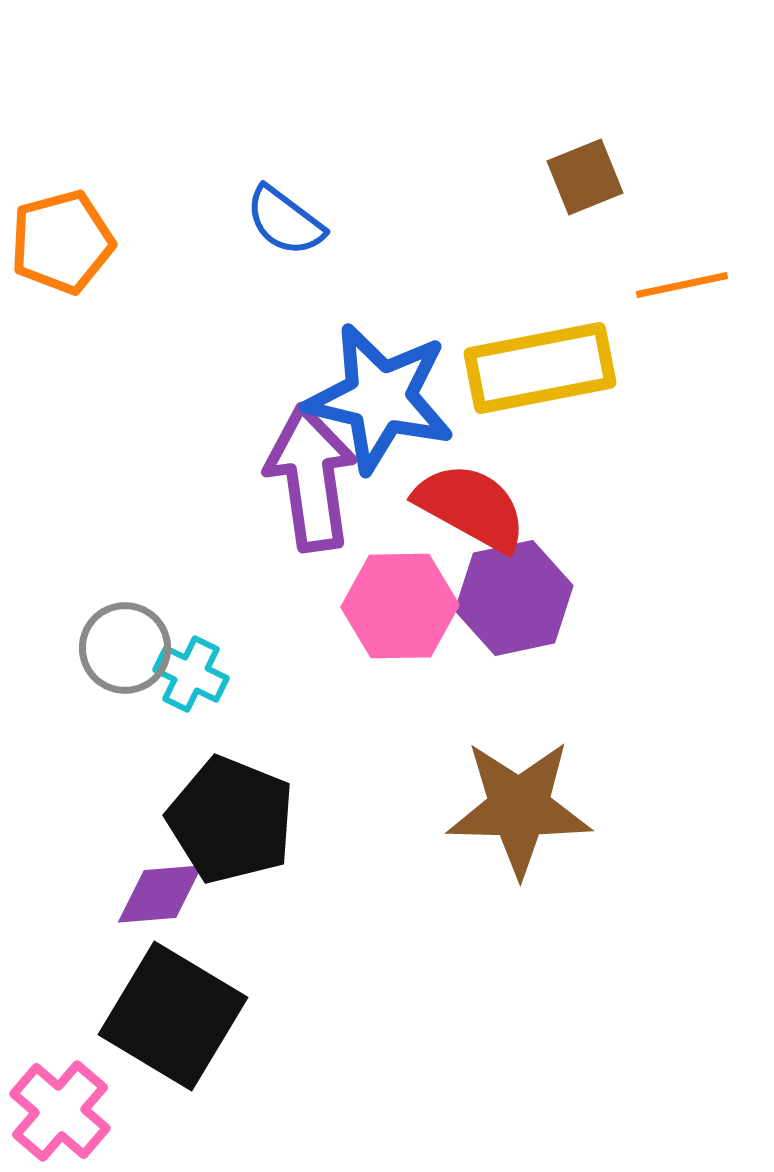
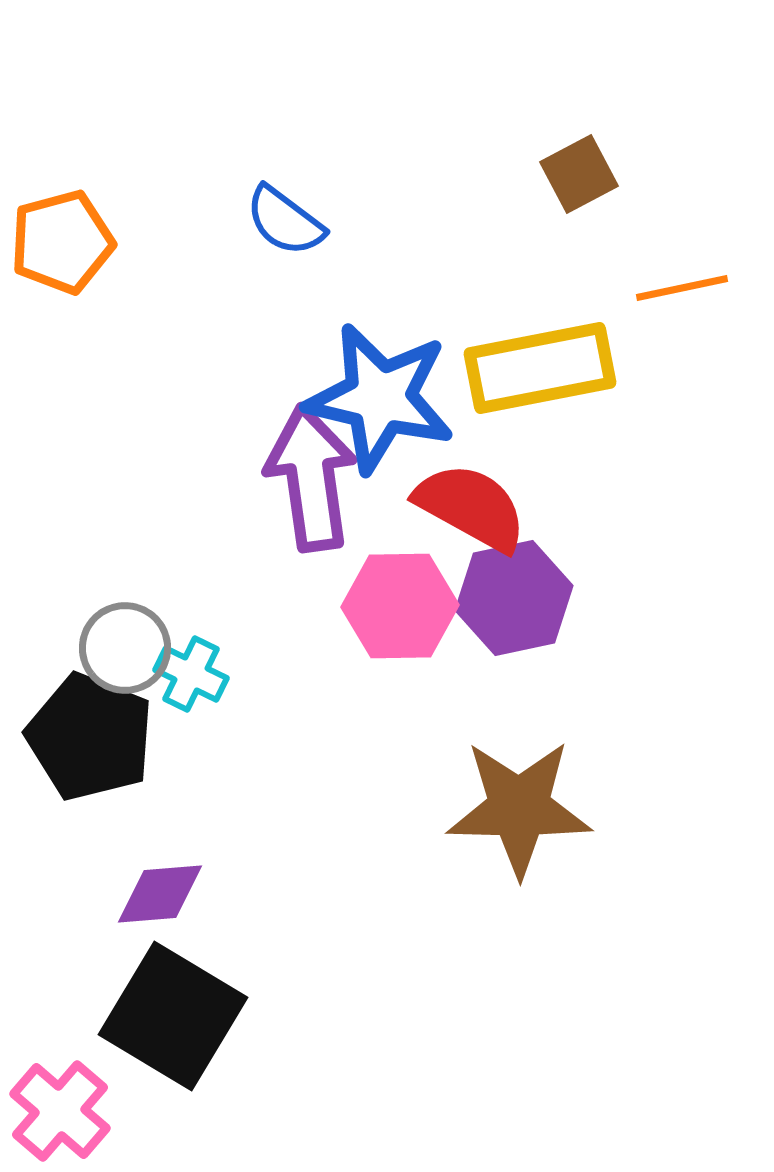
brown square: moved 6 px left, 3 px up; rotated 6 degrees counterclockwise
orange line: moved 3 px down
black pentagon: moved 141 px left, 83 px up
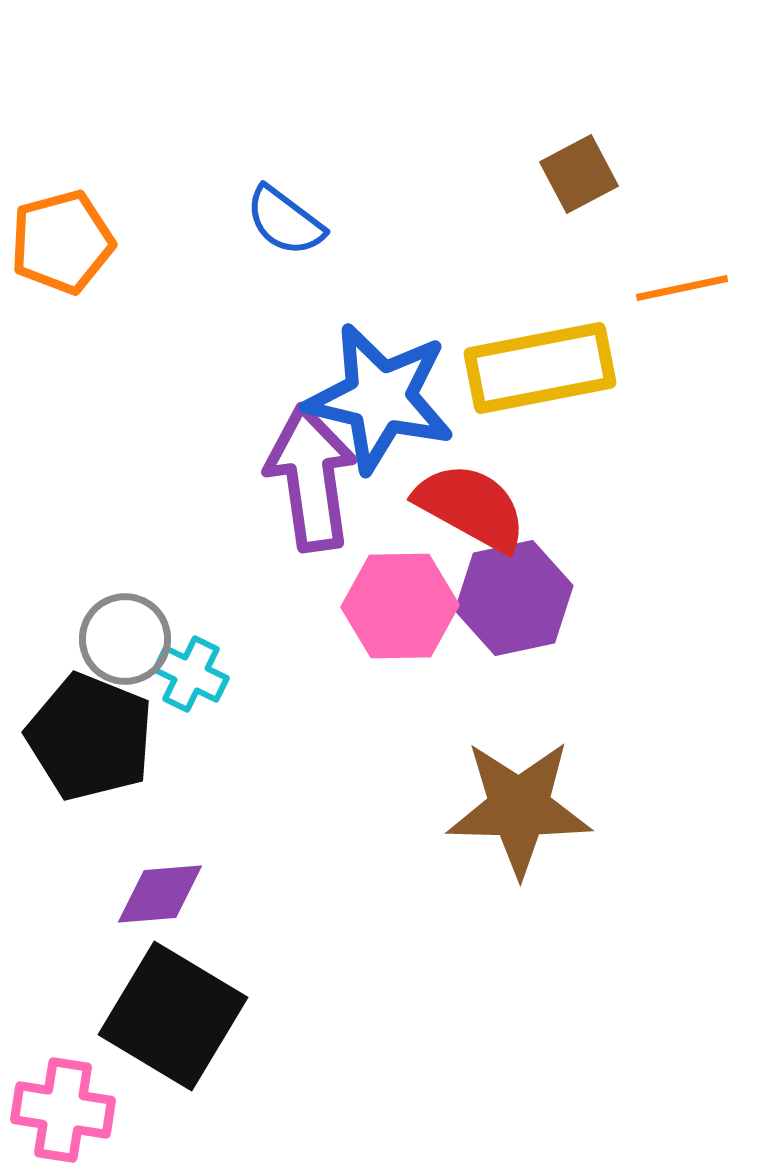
gray circle: moved 9 px up
pink cross: moved 3 px right, 1 px up; rotated 32 degrees counterclockwise
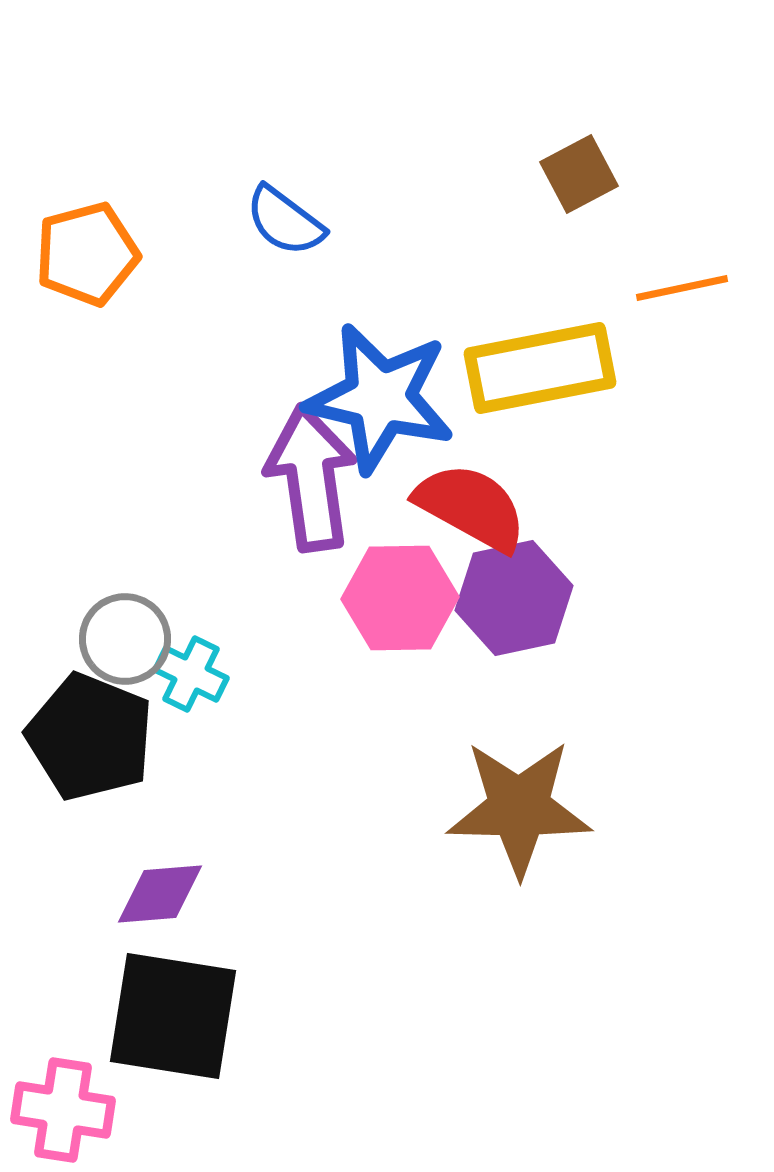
orange pentagon: moved 25 px right, 12 px down
pink hexagon: moved 8 px up
black square: rotated 22 degrees counterclockwise
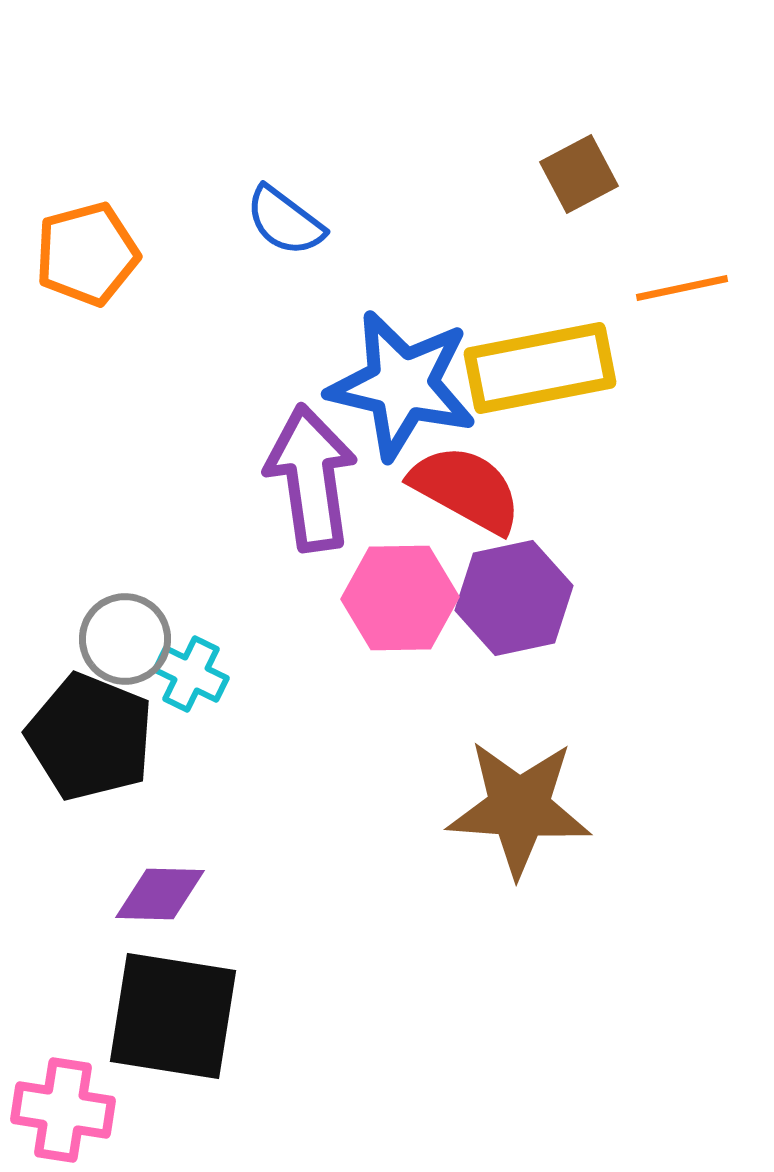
blue star: moved 22 px right, 13 px up
red semicircle: moved 5 px left, 18 px up
brown star: rotated 3 degrees clockwise
purple diamond: rotated 6 degrees clockwise
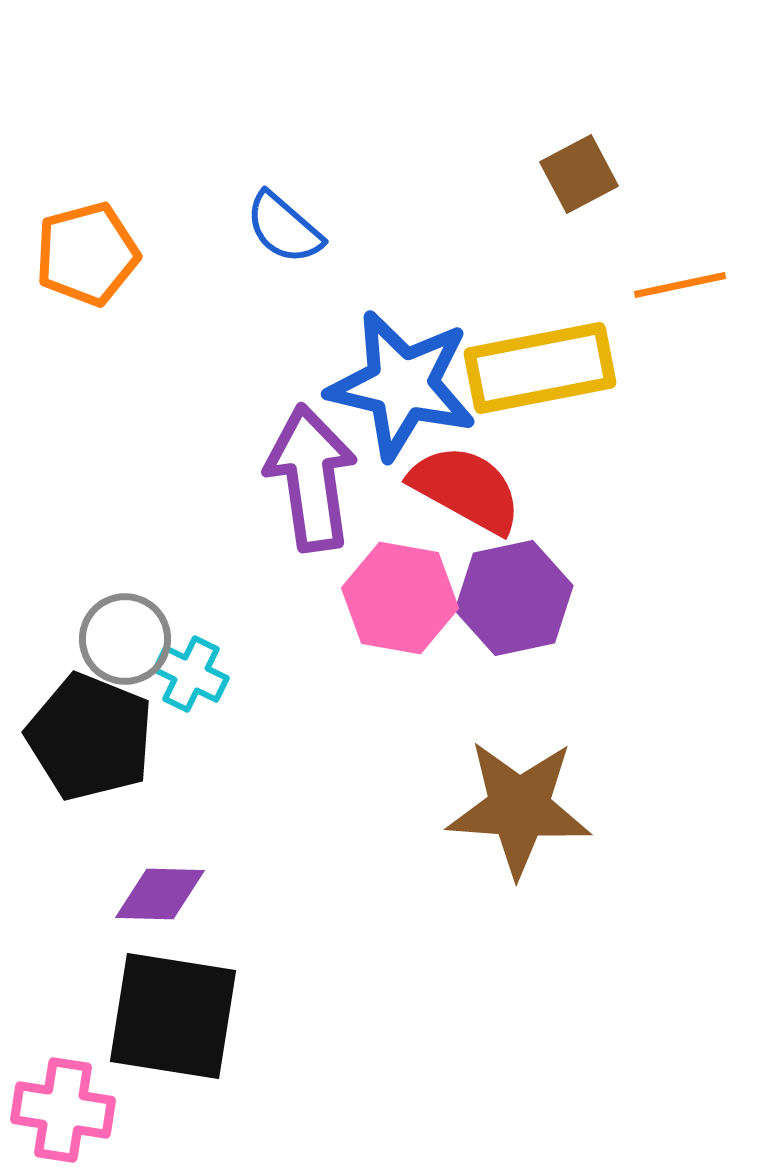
blue semicircle: moved 1 px left, 7 px down; rotated 4 degrees clockwise
orange line: moved 2 px left, 3 px up
pink hexagon: rotated 11 degrees clockwise
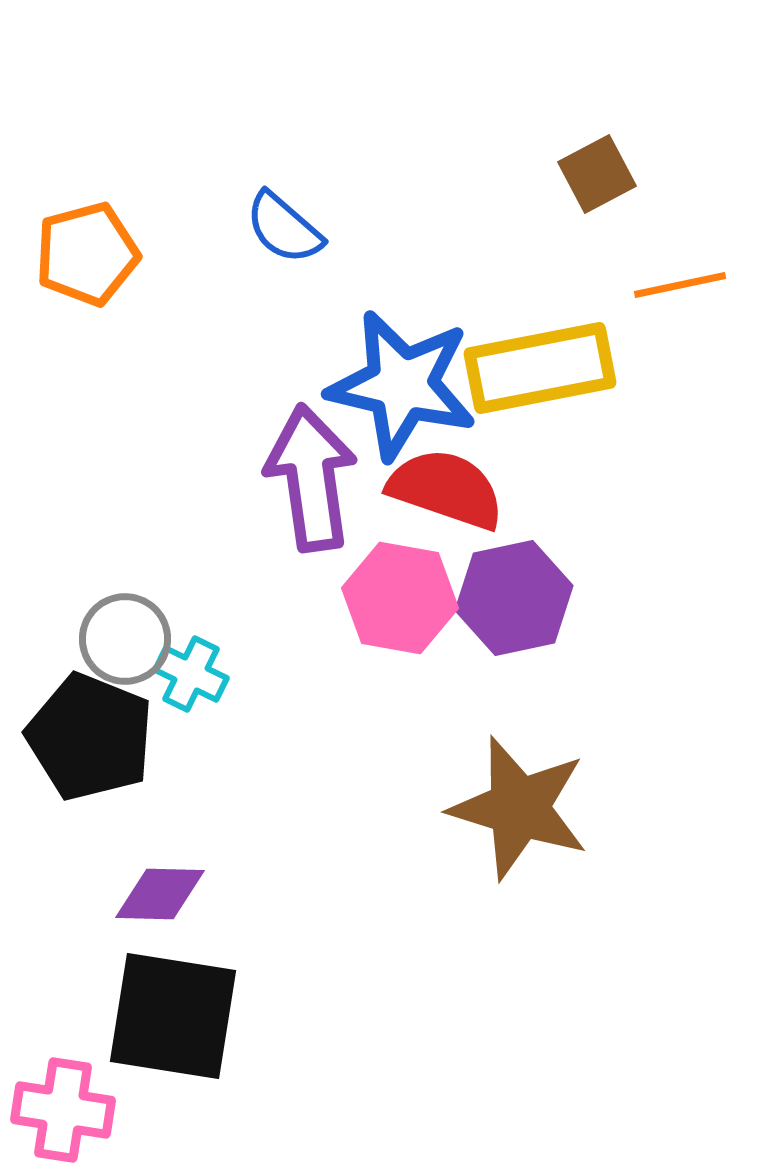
brown square: moved 18 px right
red semicircle: moved 20 px left; rotated 10 degrees counterclockwise
brown star: rotated 13 degrees clockwise
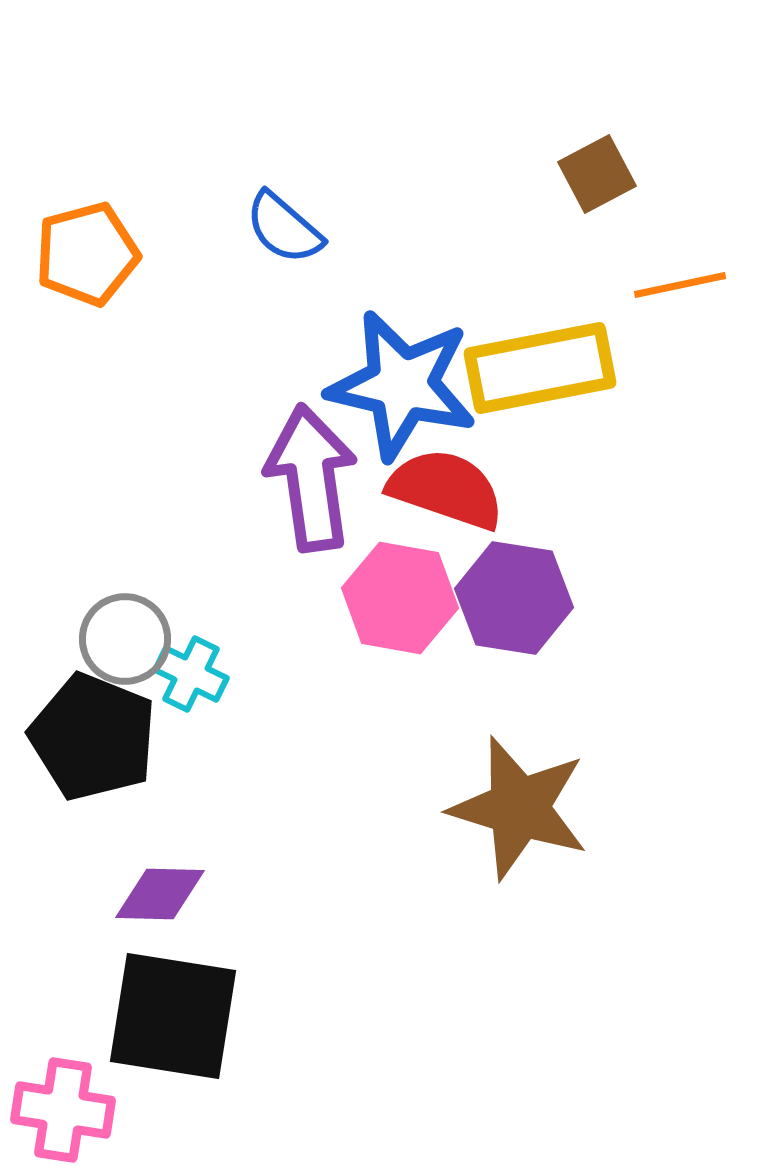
purple hexagon: rotated 21 degrees clockwise
black pentagon: moved 3 px right
